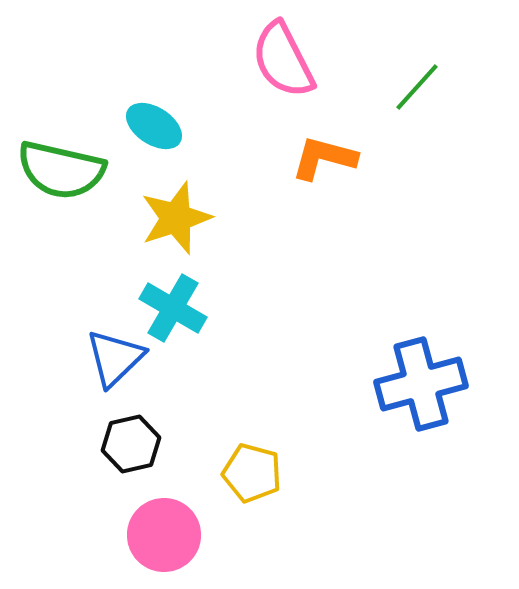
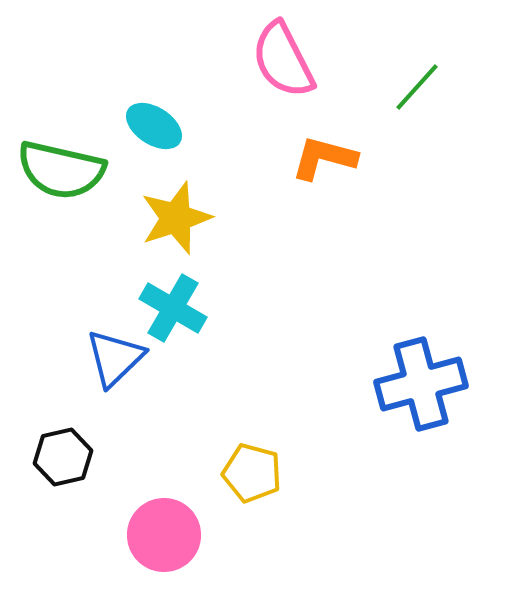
black hexagon: moved 68 px left, 13 px down
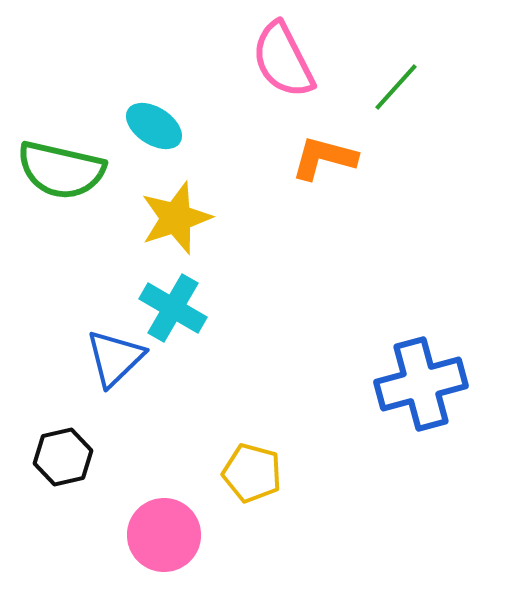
green line: moved 21 px left
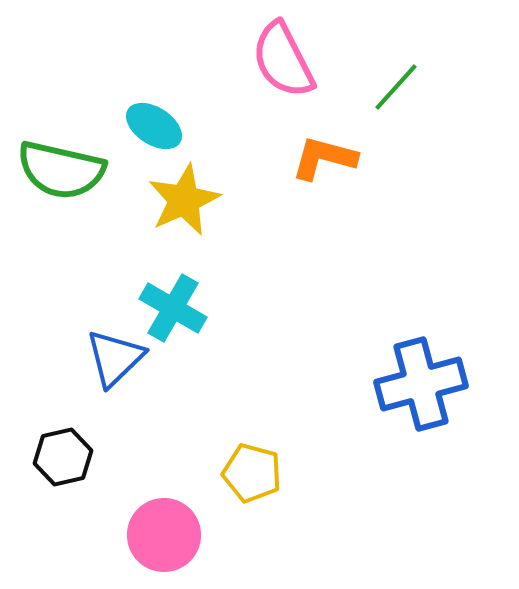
yellow star: moved 8 px right, 18 px up; rotated 6 degrees counterclockwise
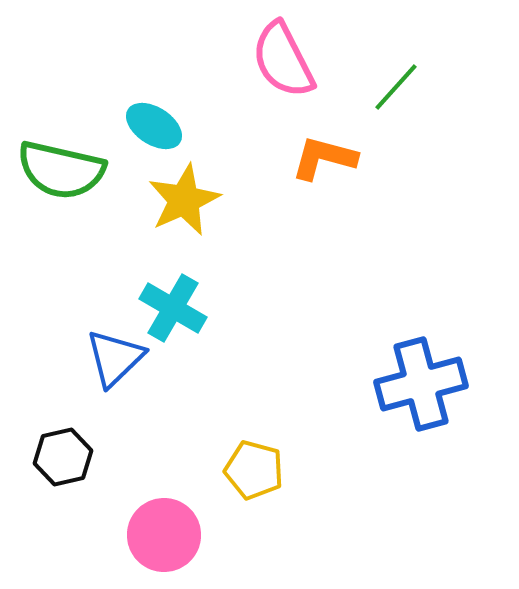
yellow pentagon: moved 2 px right, 3 px up
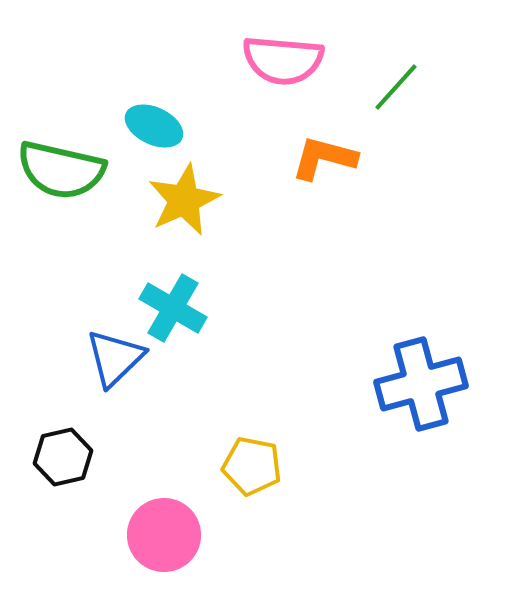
pink semicircle: rotated 58 degrees counterclockwise
cyan ellipse: rotated 8 degrees counterclockwise
yellow pentagon: moved 2 px left, 4 px up; rotated 4 degrees counterclockwise
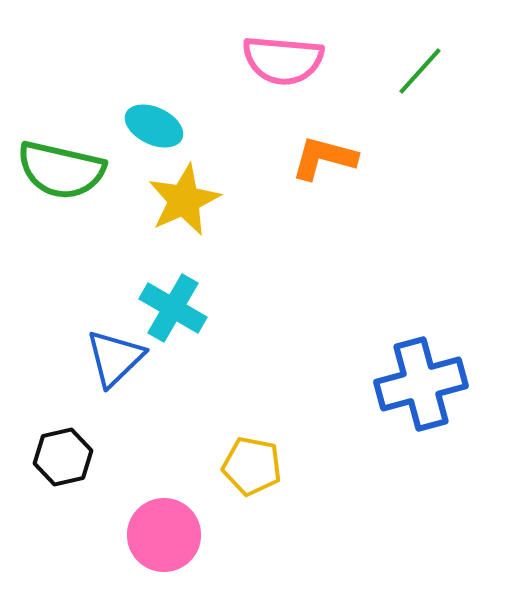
green line: moved 24 px right, 16 px up
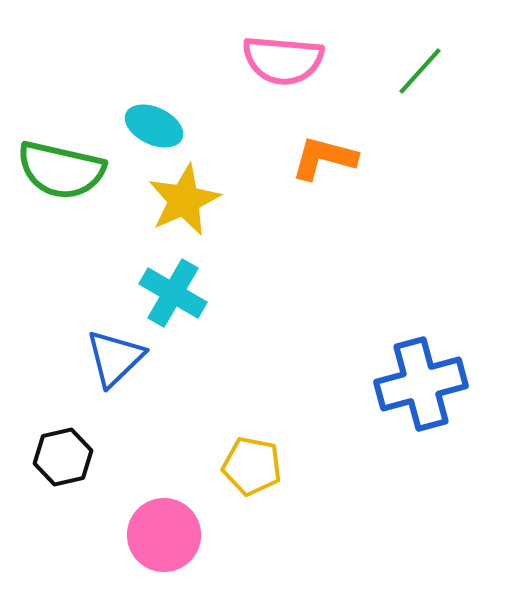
cyan cross: moved 15 px up
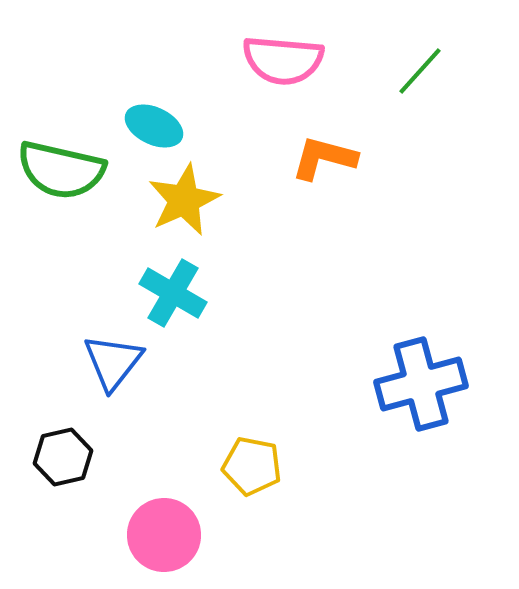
blue triangle: moved 2 px left, 4 px down; rotated 8 degrees counterclockwise
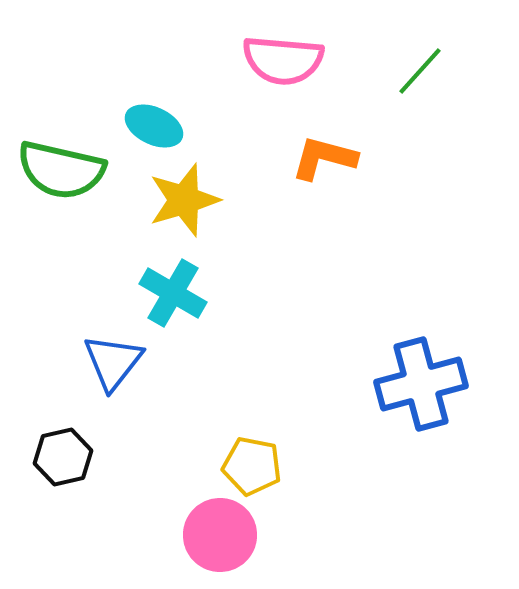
yellow star: rotated 8 degrees clockwise
pink circle: moved 56 px right
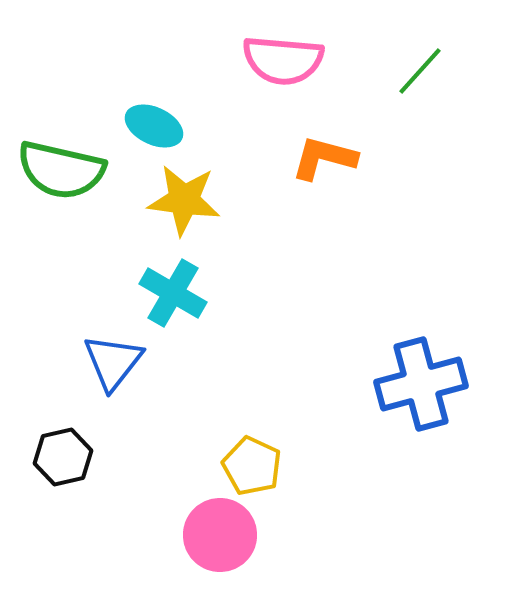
yellow star: rotated 24 degrees clockwise
yellow pentagon: rotated 14 degrees clockwise
